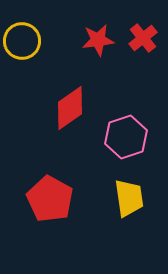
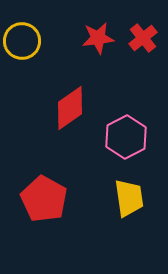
red star: moved 2 px up
pink hexagon: rotated 9 degrees counterclockwise
red pentagon: moved 6 px left
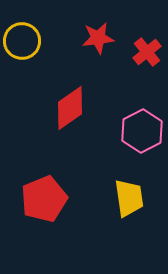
red cross: moved 4 px right, 14 px down
pink hexagon: moved 16 px right, 6 px up
red pentagon: rotated 21 degrees clockwise
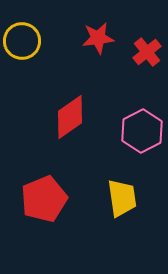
red diamond: moved 9 px down
yellow trapezoid: moved 7 px left
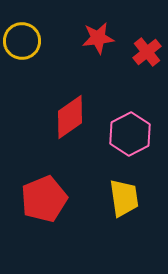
pink hexagon: moved 12 px left, 3 px down
yellow trapezoid: moved 2 px right
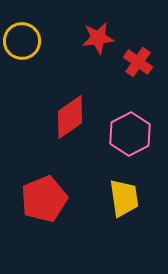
red cross: moved 9 px left, 10 px down; rotated 16 degrees counterclockwise
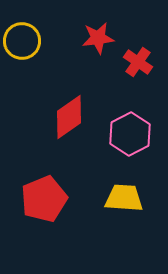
red diamond: moved 1 px left
yellow trapezoid: rotated 78 degrees counterclockwise
